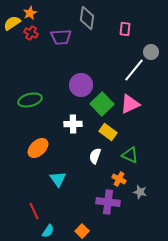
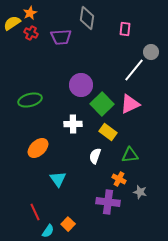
green triangle: rotated 30 degrees counterclockwise
red line: moved 1 px right, 1 px down
orange square: moved 14 px left, 7 px up
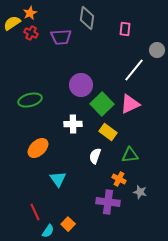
gray circle: moved 6 px right, 2 px up
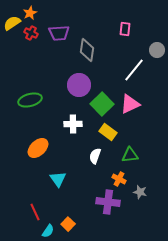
gray diamond: moved 32 px down
purple trapezoid: moved 2 px left, 4 px up
purple circle: moved 2 px left
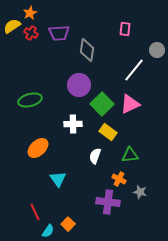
yellow semicircle: moved 3 px down
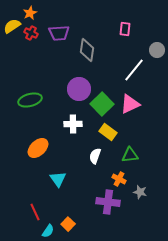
purple circle: moved 4 px down
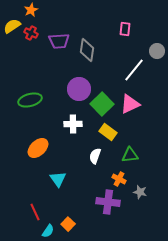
orange star: moved 1 px right, 3 px up
purple trapezoid: moved 8 px down
gray circle: moved 1 px down
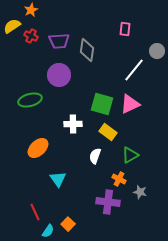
red cross: moved 3 px down
purple circle: moved 20 px left, 14 px up
green square: rotated 30 degrees counterclockwise
green triangle: rotated 24 degrees counterclockwise
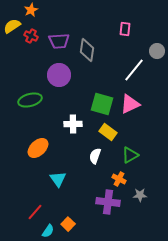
gray star: moved 3 px down; rotated 16 degrees counterclockwise
red line: rotated 66 degrees clockwise
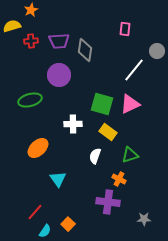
yellow semicircle: rotated 18 degrees clockwise
red cross: moved 5 px down; rotated 32 degrees counterclockwise
gray diamond: moved 2 px left
green triangle: rotated 12 degrees clockwise
gray star: moved 4 px right, 24 px down
cyan semicircle: moved 3 px left
